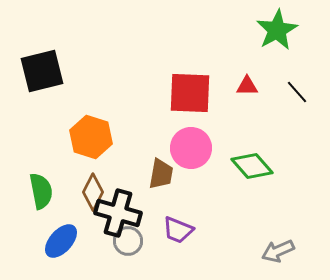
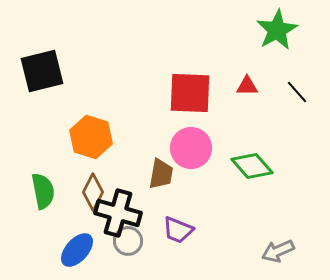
green semicircle: moved 2 px right
blue ellipse: moved 16 px right, 9 px down
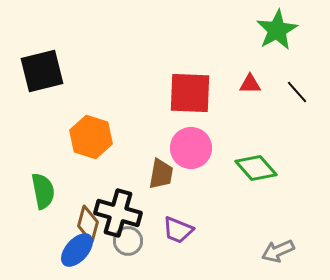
red triangle: moved 3 px right, 2 px up
green diamond: moved 4 px right, 2 px down
brown diamond: moved 5 px left, 32 px down; rotated 12 degrees counterclockwise
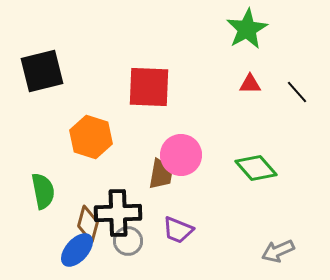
green star: moved 30 px left, 1 px up
red square: moved 41 px left, 6 px up
pink circle: moved 10 px left, 7 px down
black cross: rotated 18 degrees counterclockwise
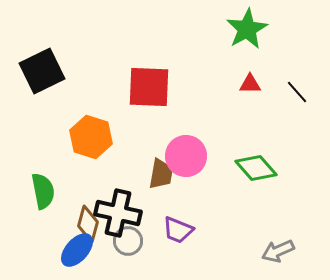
black square: rotated 12 degrees counterclockwise
pink circle: moved 5 px right, 1 px down
black cross: rotated 15 degrees clockwise
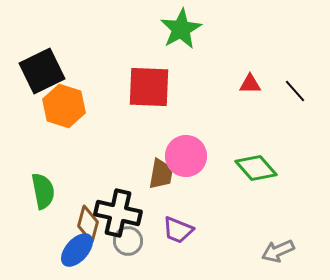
green star: moved 66 px left
black line: moved 2 px left, 1 px up
orange hexagon: moved 27 px left, 31 px up
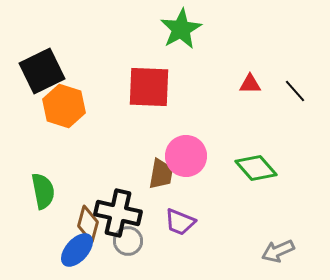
purple trapezoid: moved 2 px right, 8 px up
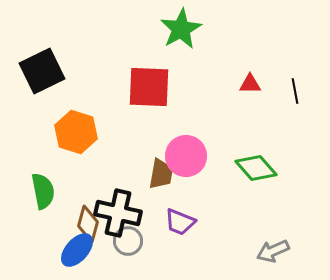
black line: rotated 30 degrees clockwise
orange hexagon: moved 12 px right, 26 px down
gray arrow: moved 5 px left
